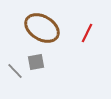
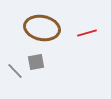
brown ellipse: rotated 20 degrees counterclockwise
red line: rotated 48 degrees clockwise
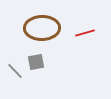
brown ellipse: rotated 12 degrees counterclockwise
red line: moved 2 px left
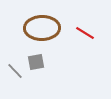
red line: rotated 48 degrees clockwise
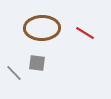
gray square: moved 1 px right, 1 px down; rotated 18 degrees clockwise
gray line: moved 1 px left, 2 px down
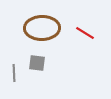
gray line: rotated 42 degrees clockwise
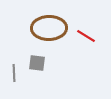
brown ellipse: moved 7 px right
red line: moved 1 px right, 3 px down
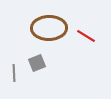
gray square: rotated 30 degrees counterclockwise
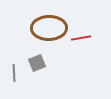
red line: moved 5 px left, 2 px down; rotated 42 degrees counterclockwise
